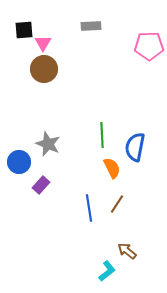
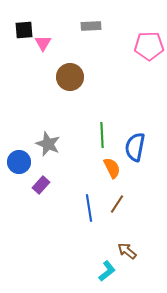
brown circle: moved 26 px right, 8 px down
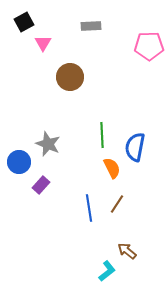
black square: moved 8 px up; rotated 24 degrees counterclockwise
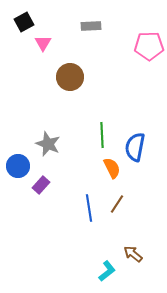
blue circle: moved 1 px left, 4 px down
brown arrow: moved 6 px right, 3 px down
